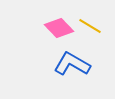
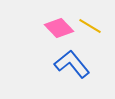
blue L-shape: rotated 21 degrees clockwise
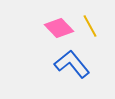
yellow line: rotated 30 degrees clockwise
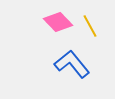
pink diamond: moved 1 px left, 6 px up
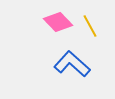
blue L-shape: rotated 9 degrees counterclockwise
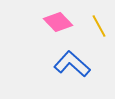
yellow line: moved 9 px right
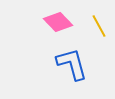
blue L-shape: rotated 33 degrees clockwise
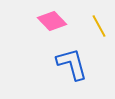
pink diamond: moved 6 px left, 1 px up
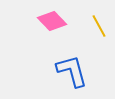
blue L-shape: moved 7 px down
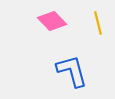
yellow line: moved 1 px left, 3 px up; rotated 15 degrees clockwise
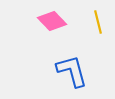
yellow line: moved 1 px up
